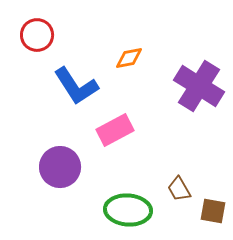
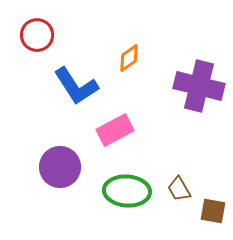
orange diamond: rotated 24 degrees counterclockwise
purple cross: rotated 18 degrees counterclockwise
green ellipse: moved 1 px left, 19 px up
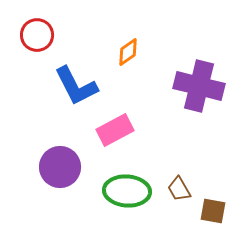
orange diamond: moved 1 px left, 6 px up
blue L-shape: rotated 6 degrees clockwise
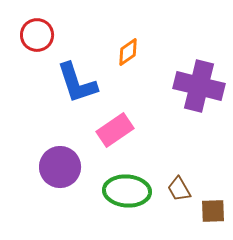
blue L-shape: moved 1 px right, 3 px up; rotated 9 degrees clockwise
pink rectangle: rotated 6 degrees counterclockwise
brown square: rotated 12 degrees counterclockwise
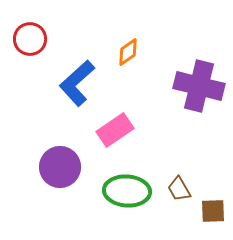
red circle: moved 7 px left, 4 px down
blue L-shape: rotated 66 degrees clockwise
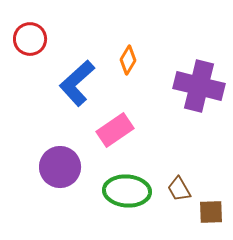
orange diamond: moved 8 px down; rotated 24 degrees counterclockwise
brown square: moved 2 px left, 1 px down
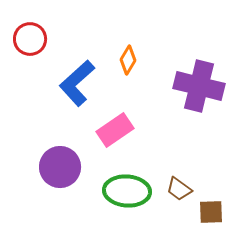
brown trapezoid: rotated 24 degrees counterclockwise
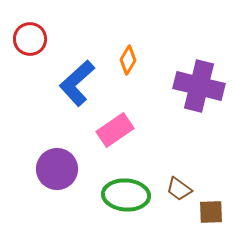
purple circle: moved 3 px left, 2 px down
green ellipse: moved 1 px left, 4 px down
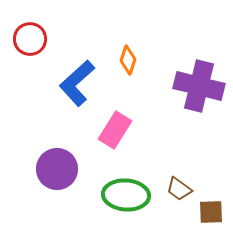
orange diamond: rotated 12 degrees counterclockwise
pink rectangle: rotated 24 degrees counterclockwise
